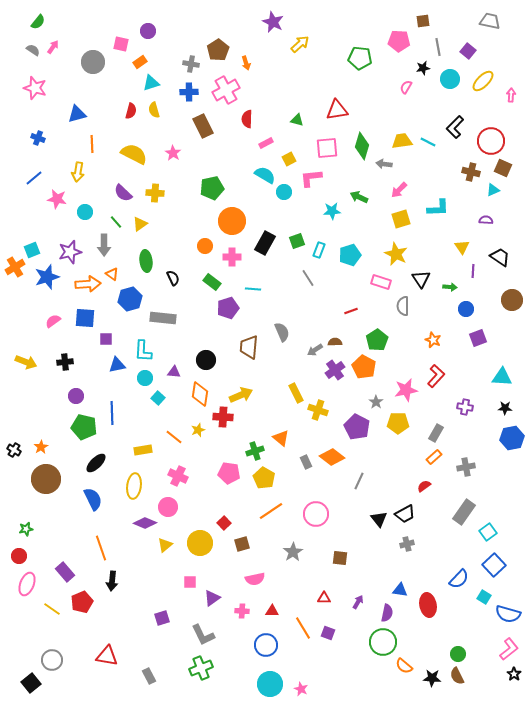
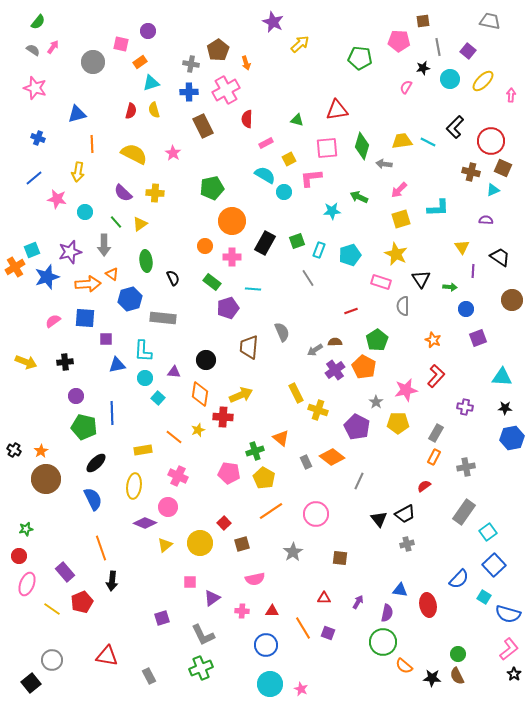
orange star at (41, 447): moved 4 px down
orange rectangle at (434, 457): rotated 21 degrees counterclockwise
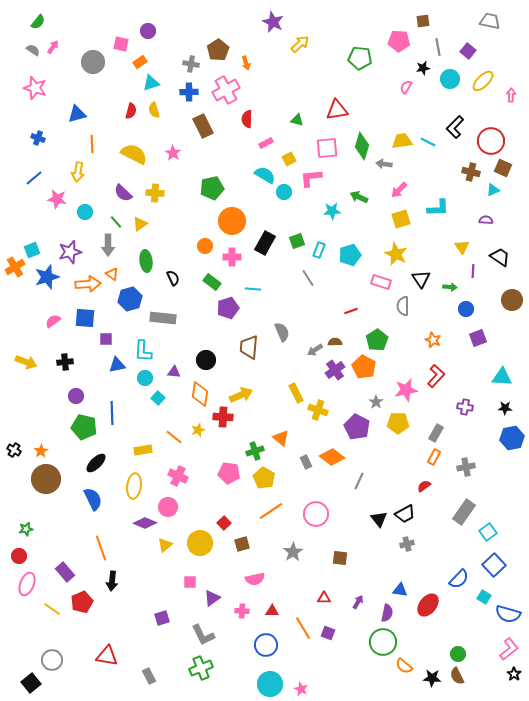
gray arrow at (104, 245): moved 4 px right
red ellipse at (428, 605): rotated 50 degrees clockwise
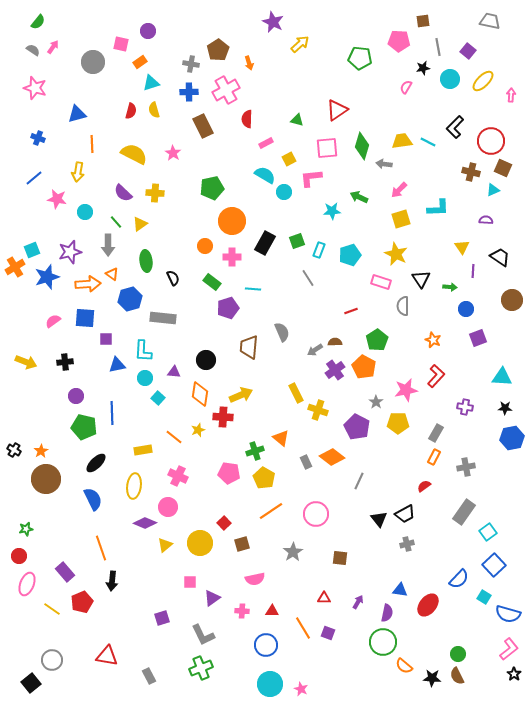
orange arrow at (246, 63): moved 3 px right
red triangle at (337, 110): rotated 25 degrees counterclockwise
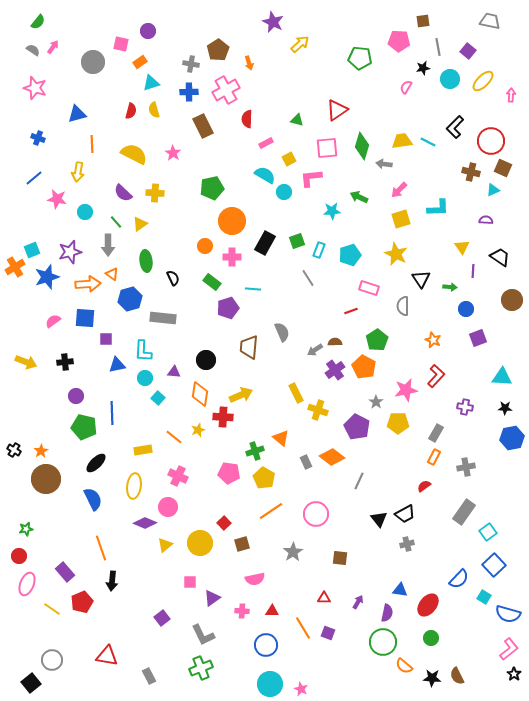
pink rectangle at (381, 282): moved 12 px left, 6 px down
purple square at (162, 618): rotated 21 degrees counterclockwise
green circle at (458, 654): moved 27 px left, 16 px up
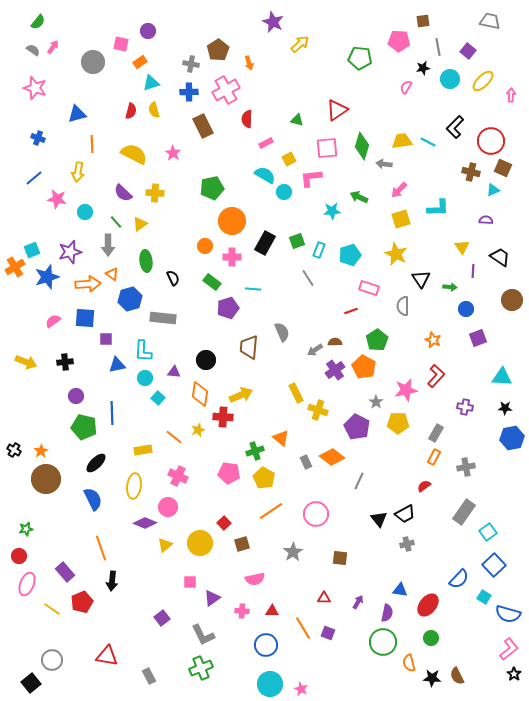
orange semicircle at (404, 666): moved 5 px right, 3 px up; rotated 36 degrees clockwise
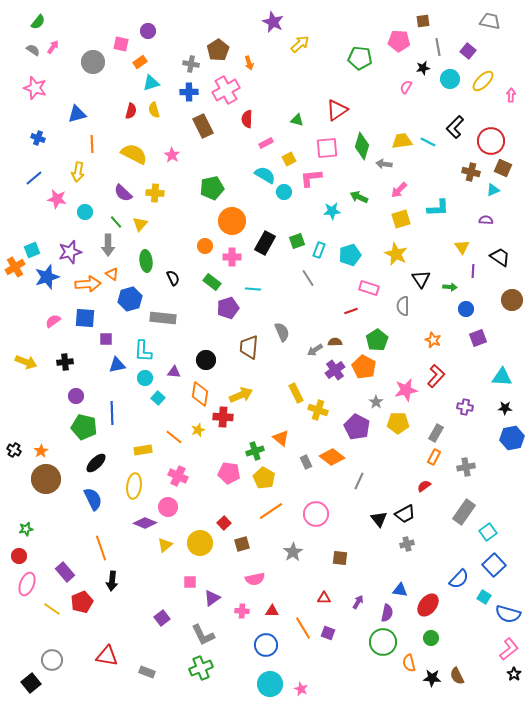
pink star at (173, 153): moved 1 px left, 2 px down
yellow triangle at (140, 224): rotated 14 degrees counterclockwise
gray rectangle at (149, 676): moved 2 px left, 4 px up; rotated 42 degrees counterclockwise
